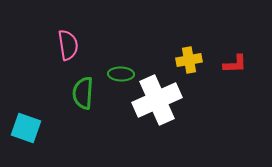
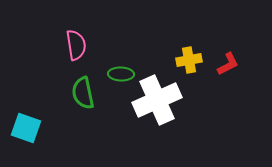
pink semicircle: moved 8 px right
red L-shape: moved 7 px left; rotated 25 degrees counterclockwise
green semicircle: rotated 16 degrees counterclockwise
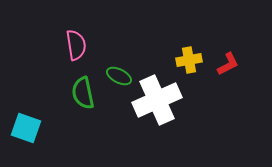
green ellipse: moved 2 px left, 2 px down; rotated 25 degrees clockwise
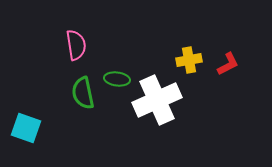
green ellipse: moved 2 px left, 3 px down; rotated 20 degrees counterclockwise
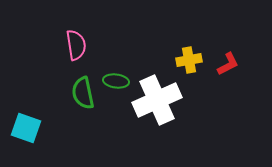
green ellipse: moved 1 px left, 2 px down
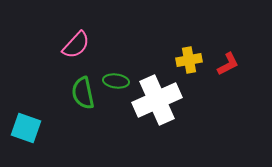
pink semicircle: rotated 52 degrees clockwise
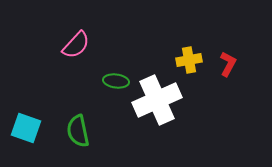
red L-shape: rotated 35 degrees counterclockwise
green semicircle: moved 5 px left, 38 px down
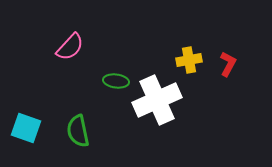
pink semicircle: moved 6 px left, 2 px down
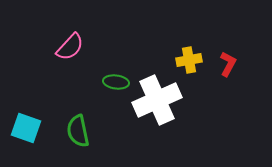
green ellipse: moved 1 px down
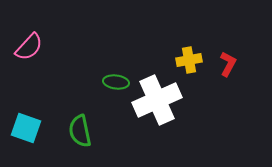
pink semicircle: moved 41 px left
green semicircle: moved 2 px right
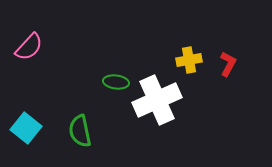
cyan square: rotated 20 degrees clockwise
